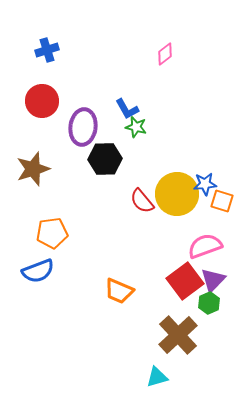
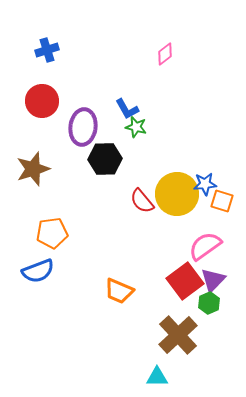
pink semicircle: rotated 16 degrees counterclockwise
cyan triangle: rotated 15 degrees clockwise
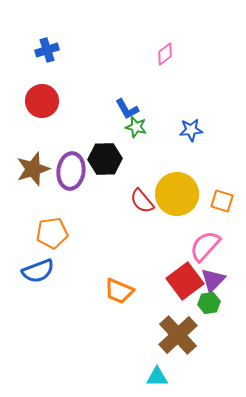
purple ellipse: moved 12 px left, 44 px down
blue star: moved 14 px left, 54 px up
pink semicircle: rotated 12 degrees counterclockwise
green hexagon: rotated 15 degrees clockwise
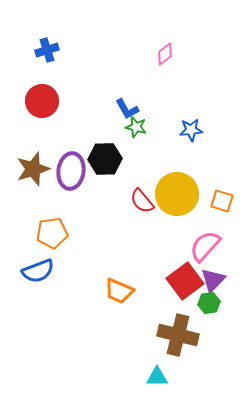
brown cross: rotated 33 degrees counterclockwise
